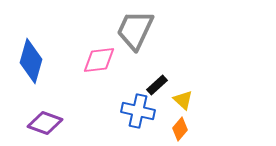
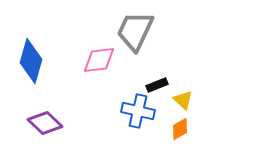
gray trapezoid: moved 1 px down
black rectangle: rotated 20 degrees clockwise
purple diamond: rotated 24 degrees clockwise
orange diamond: rotated 20 degrees clockwise
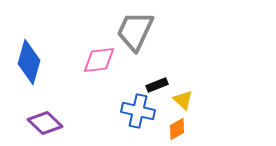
blue diamond: moved 2 px left, 1 px down
orange diamond: moved 3 px left
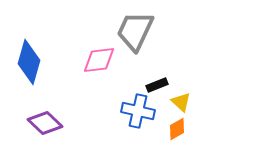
yellow triangle: moved 2 px left, 2 px down
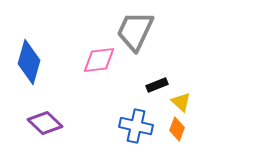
blue cross: moved 2 px left, 15 px down
orange diamond: rotated 40 degrees counterclockwise
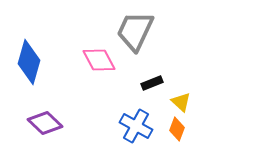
pink diamond: rotated 68 degrees clockwise
black rectangle: moved 5 px left, 2 px up
blue cross: rotated 16 degrees clockwise
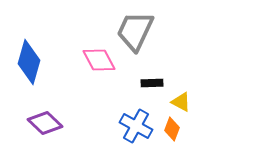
black rectangle: rotated 20 degrees clockwise
yellow triangle: rotated 15 degrees counterclockwise
orange diamond: moved 5 px left
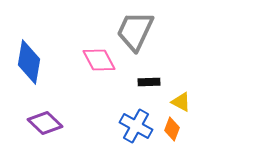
blue diamond: rotated 6 degrees counterclockwise
black rectangle: moved 3 px left, 1 px up
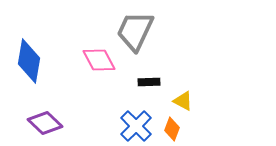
blue diamond: moved 1 px up
yellow triangle: moved 2 px right, 1 px up
blue cross: rotated 16 degrees clockwise
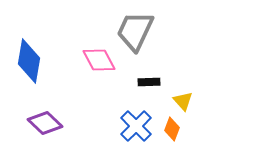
yellow triangle: rotated 20 degrees clockwise
